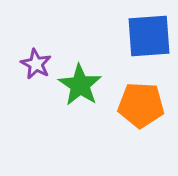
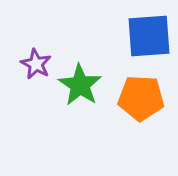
orange pentagon: moved 7 px up
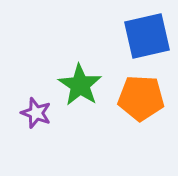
blue square: moved 2 px left; rotated 9 degrees counterclockwise
purple star: moved 49 px down; rotated 8 degrees counterclockwise
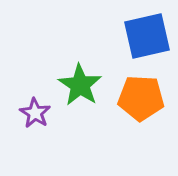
purple star: moved 1 px left; rotated 12 degrees clockwise
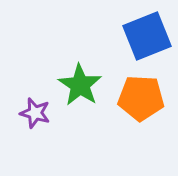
blue square: rotated 9 degrees counterclockwise
purple star: rotated 16 degrees counterclockwise
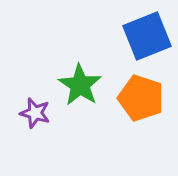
orange pentagon: rotated 15 degrees clockwise
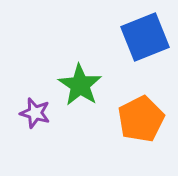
blue square: moved 2 px left, 1 px down
orange pentagon: moved 21 px down; rotated 27 degrees clockwise
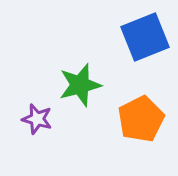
green star: rotated 24 degrees clockwise
purple star: moved 2 px right, 6 px down
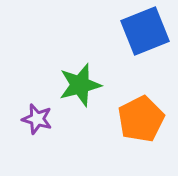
blue square: moved 6 px up
